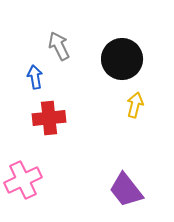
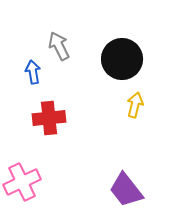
blue arrow: moved 2 px left, 5 px up
pink cross: moved 1 px left, 2 px down
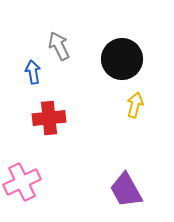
purple trapezoid: rotated 9 degrees clockwise
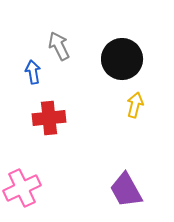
pink cross: moved 6 px down
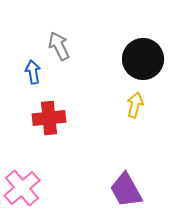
black circle: moved 21 px right
pink cross: rotated 15 degrees counterclockwise
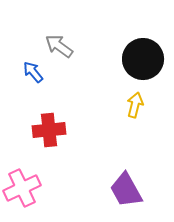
gray arrow: rotated 28 degrees counterclockwise
blue arrow: rotated 30 degrees counterclockwise
red cross: moved 12 px down
pink cross: rotated 15 degrees clockwise
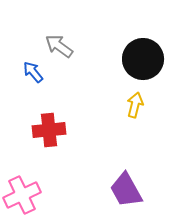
pink cross: moved 7 px down
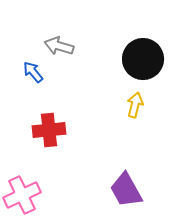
gray arrow: rotated 20 degrees counterclockwise
